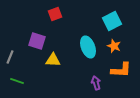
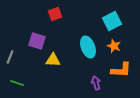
green line: moved 2 px down
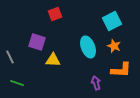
purple square: moved 1 px down
gray line: rotated 48 degrees counterclockwise
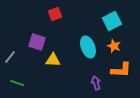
gray line: rotated 64 degrees clockwise
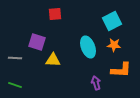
red square: rotated 16 degrees clockwise
orange star: moved 1 px up; rotated 16 degrees counterclockwise
gray line: moved 5 px right, 1 px down; rotated 56 degrees clockwise
green line: moved 2 px left, 2 px down
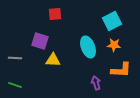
purple square: moved 3 px right, 1 px up
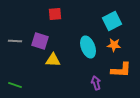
gray line: moved 17 px up
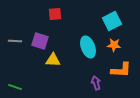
green line: moved 2 px down
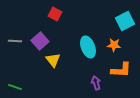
red square: rotated 32 degrees clockwise
cyan square: moved 13 px right
purple square: rotated 30 degrees clockwise
yellow triangle: rotated 49 degrees clockwise
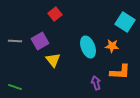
red square: rotated 24 degrees clockwise
cyan square: moved 1 px down; rotated 30 degrees counterclockwise
purple square: rotated 12 degrees clockwise
orange star: moved 2 px left, 1 px down
orange L-shape: moved 1 px left, 2 px down
